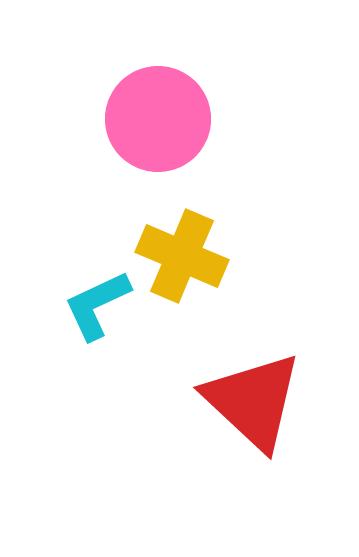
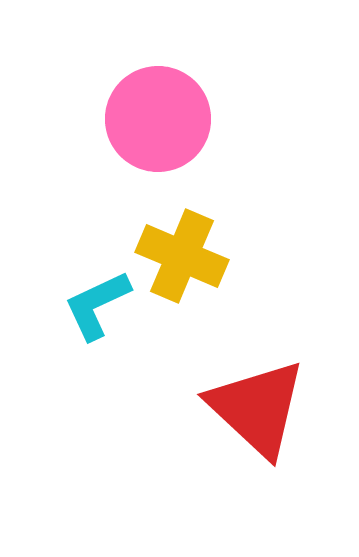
red triangle: moved 4 px right, 7 px down
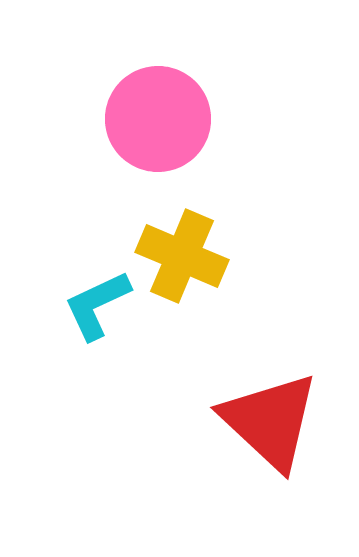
red triangle: moved 13 px right, 13 px down
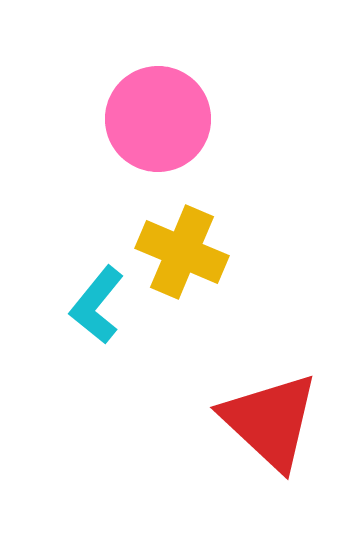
yellow cross: moved 4 px up
cyan L-shape: rotated 26 degrees counterclockwise
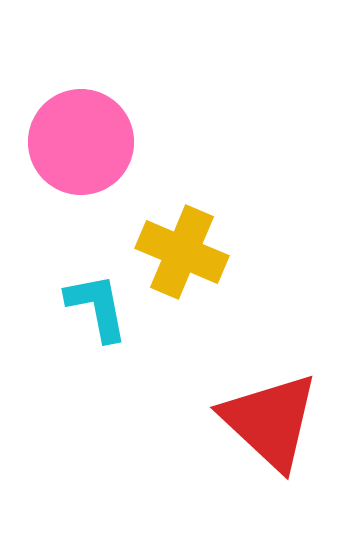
pink circle: moved 77 px left, 23 px down
cyan L-shape: moved 2 px down; rotated 130 degrees clockwise
